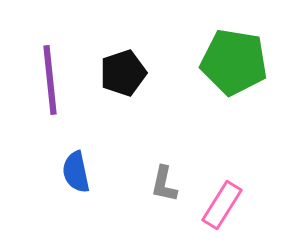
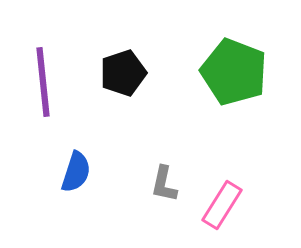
green pentagon: moved 10 px down; rotated 12 degrees clockwise
purple line: moved 7 px left, 2 px down
blue semicircle: rotated 150 degrees counterclockwise
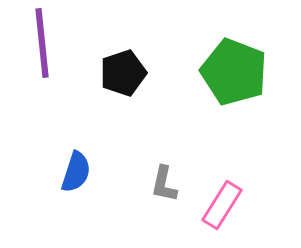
purple line: moved 1 px left, 39 px up
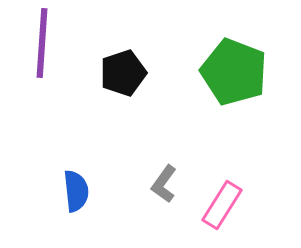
purple line: rotated 10 degrees clockwise
blue semicircle: moved 19 px down; rotated 24 degrees counterclockwise
gray L-shape: rotated 24 degrees clockwise
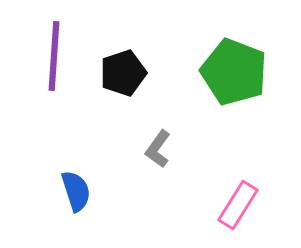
purple line: moved 12 px right, 13 px down
gray L-shape: moved 6 px left, 35 px up
blue semicircle: rotated 12 degrees counterclockwise
pink rectangle: moved 16 px right
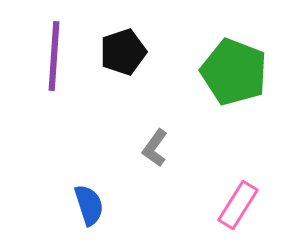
black pentagon: moved 21 px up
gray L-shape: moved 3 px left, 1 px up
blue semicircle: moved 13 px right, 14 px down
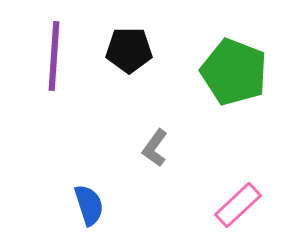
black pentagon: moved 6 px right, 2 px up; rotated 18 degrees clockwise
pink rectangle: rotated 15 degrees clockwise
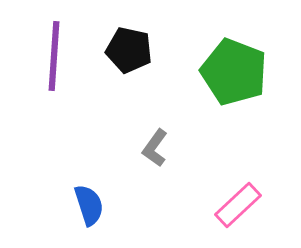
black pentagon: rotated 12 degrees clockwise
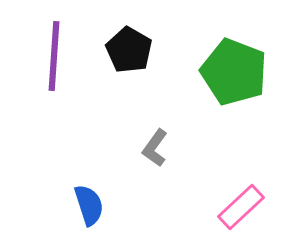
black pentagon: rotated 18 degrees clockwise
pink rectangle: moved 3 px right, 2 px down
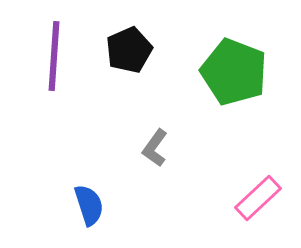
black pentagon: rotated 18 degrees clockwise
pink rectangle: moved 17 px right, 9 px up
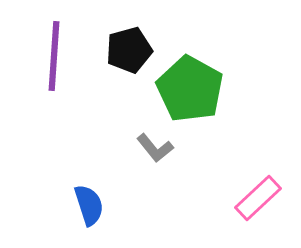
black pentagon: rotated 9 degrees clockwise
green pentagon: moved 44 px left, 17 px down; rotated 8 degrees clockwise
gray L-shape: rotated 75 degrees counterclockwise
